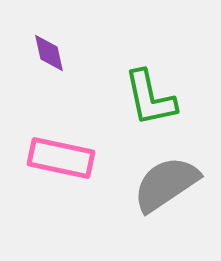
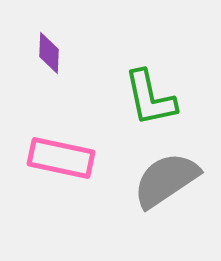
purple diamond: rotated 15 degrees clockwise
gray semicircle: moved 4 px up
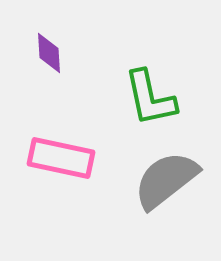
purple diamond: rotated 6 degrees counterclockwise
gray semicircle: rotated 4 degrees counterclockwise
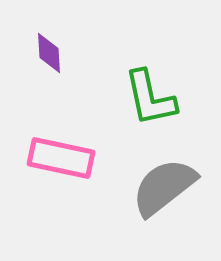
gray semicircle: moved 2 px left, 7 px down
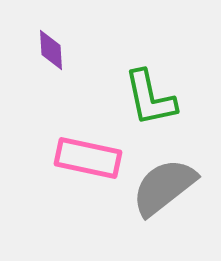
purple diamond: moved 2 px right, 3 px up
pink rectangle: moved 27 px right
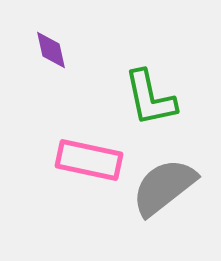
purple diamond: rotated 9 degrees counterclockwise
pink rectangle: moved 1 px right, 2 px down
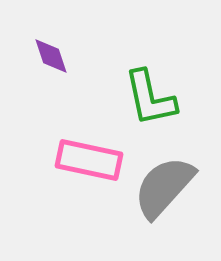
purple diamond: moved 6 px down; rotated 6 degrees counterclockwise
gray semicircle: rotated 10 degrees counterclockwise
